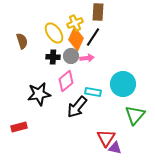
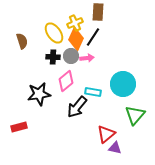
red triangle: moved 4 px up; rotated 18 degrees clockwise
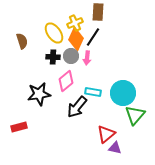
pink arrow: rotated 104 degrees clockwise
cyan circle: moved 9 px down
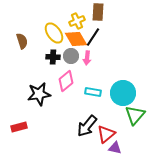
yellow cross: moved 2 px right, 2 px up
orange diamond: rotated 55 degrees counterclockwise
black arrow: moved 10 px right, 19 px down
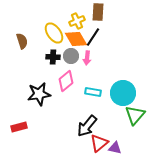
red triangle: moved 7 px left, 9 px down
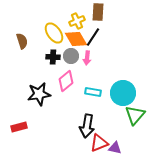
black arrow: rotated 30 degrees counterclockwise
red triangle: rotated 18 degrees clockwise
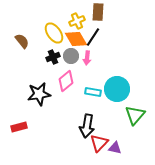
brown semicircle: rotated 21 degrees counterclockwise
black cross: rotated 24 degrees counterclockwise
cyan circle: moved 6 px left, 4 px up
red triangle: rotated 24 degrees counterclockwise
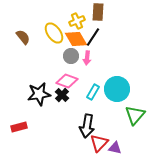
brown semicircle: moved 1 px right, 4 px up
black cross: moved 9 px right, 38 px down; rotated 24 degrees counterclockwise
pink diamond: moved 1 px right; rotated 60 degrees clockwise
cyan rectangle: rotated 70 degrees counterclockwise
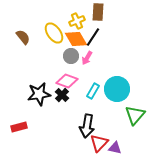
pink arrow: rotated 24 degrees clockwise
cyan rectangle: moved 1 px up
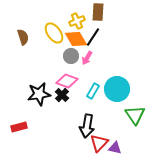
brown semicircle: rotated 21 degrees clockwise
green triangle: rotated 15 degrees counterclockwise
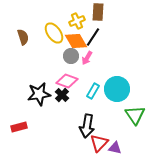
orange diamond: moved 2 px down
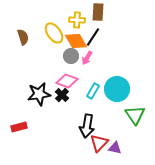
yellow cross: moved 1 px up; rotated 28 degrees clockwise
